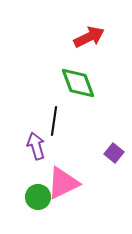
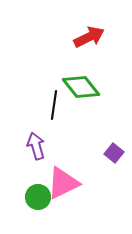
green diamond: moved 3 px right, 4 px down; rotated 18 degrees counterclockwise
black line: moved 16 px up
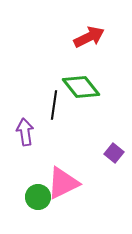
purple arrow: moved 11 px left, 14 px up; rotated 8 degrees clockwise
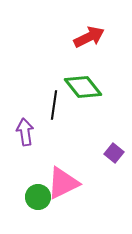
green diamond: moved 2 px right
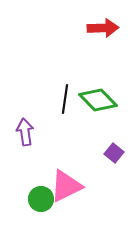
red arrow: moved 14 px right, 9 px up; rotated 24 degrees clockwise
green diamond: moved 15 px right, 13 px down; rotated 6 degrees counterclockwise
black line: moved 11 px right, 6 px up
pink triangle: moved 3 px right, 3 px down
green circle: moved 3 px right, 2 px down
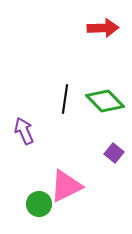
green diamond: moved 7 px right, 1 px down
purple arrow: moved 1 px left, 1 px up; rotated 16 degrees counterclockwise
green circle: moved 2 px left, 5 px down
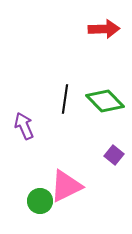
red arrow: moved 1 px right, 1 px down
purple arrow: moved 5 px up
purple square: moved 2 px down
green circle: moved 1 px right, 3 px up
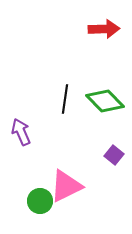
purple arrow: moved 3 px left, 6 px down
